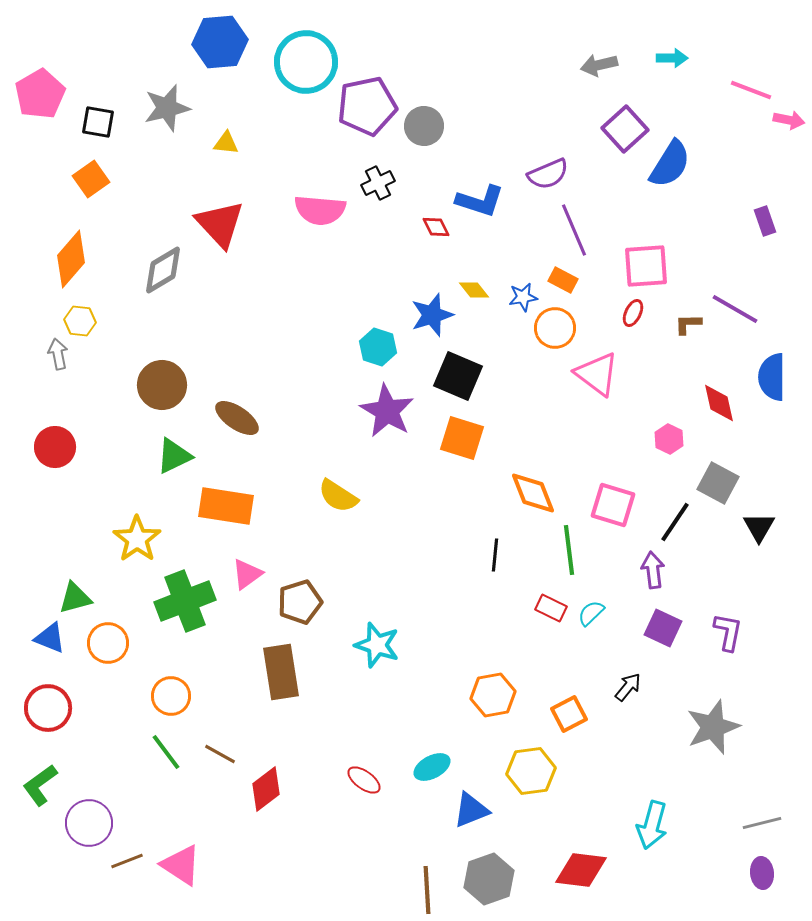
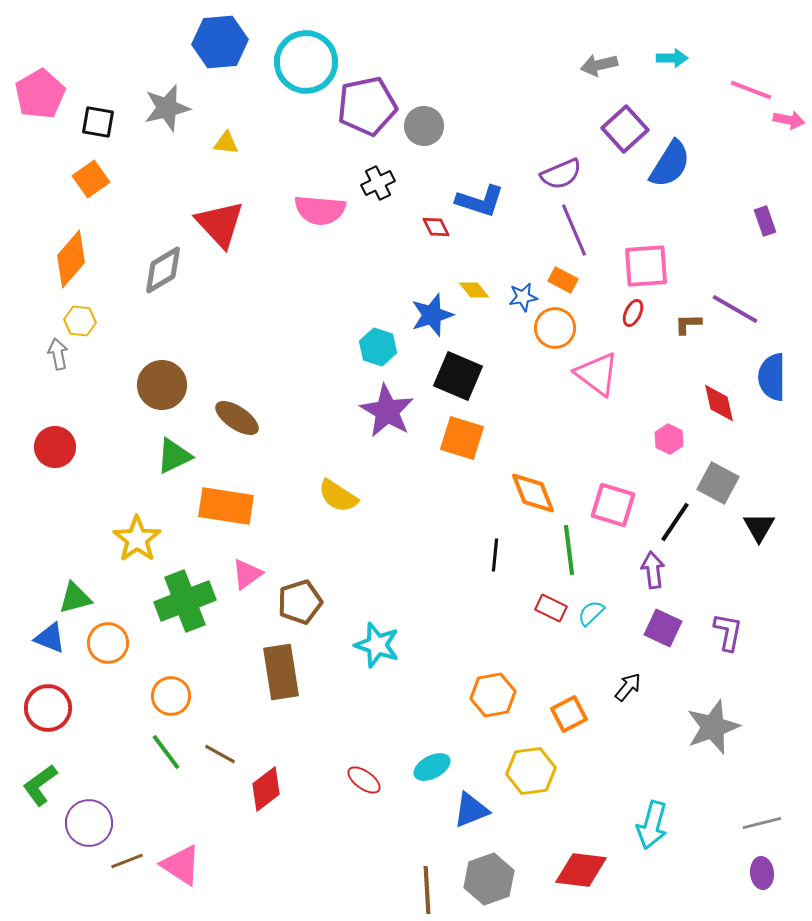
purple semicircle at (548, 174): moved 13 px right
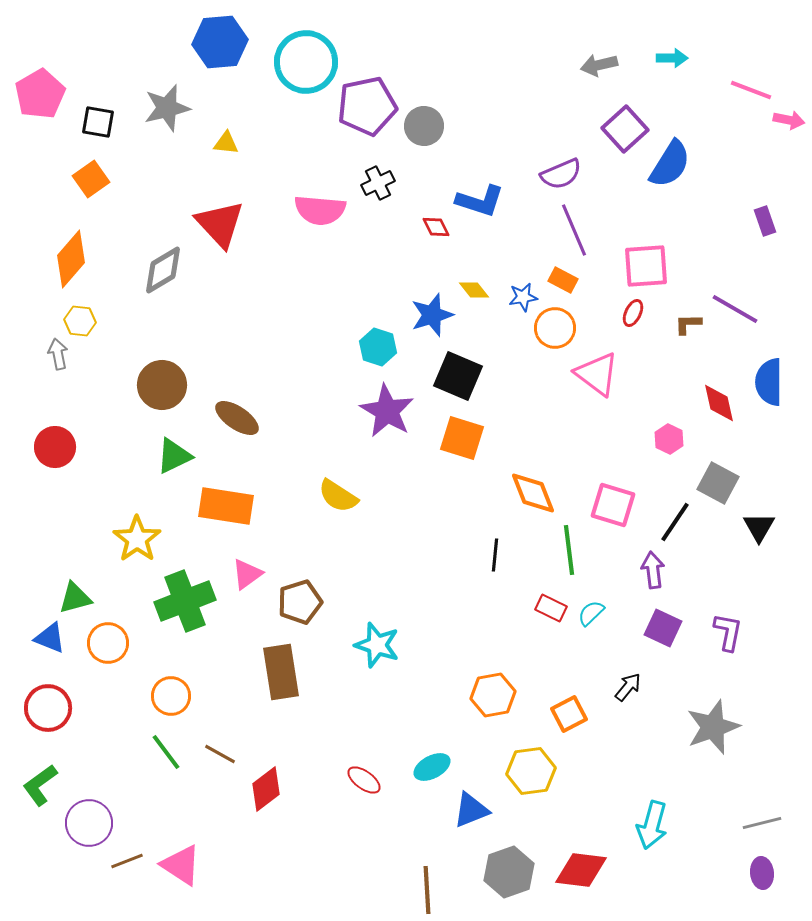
blue semicircle at (772, 377): moved 3 px left, 5 px down
gray hexagon at (489, 879): moved 20 px right, 7 px up
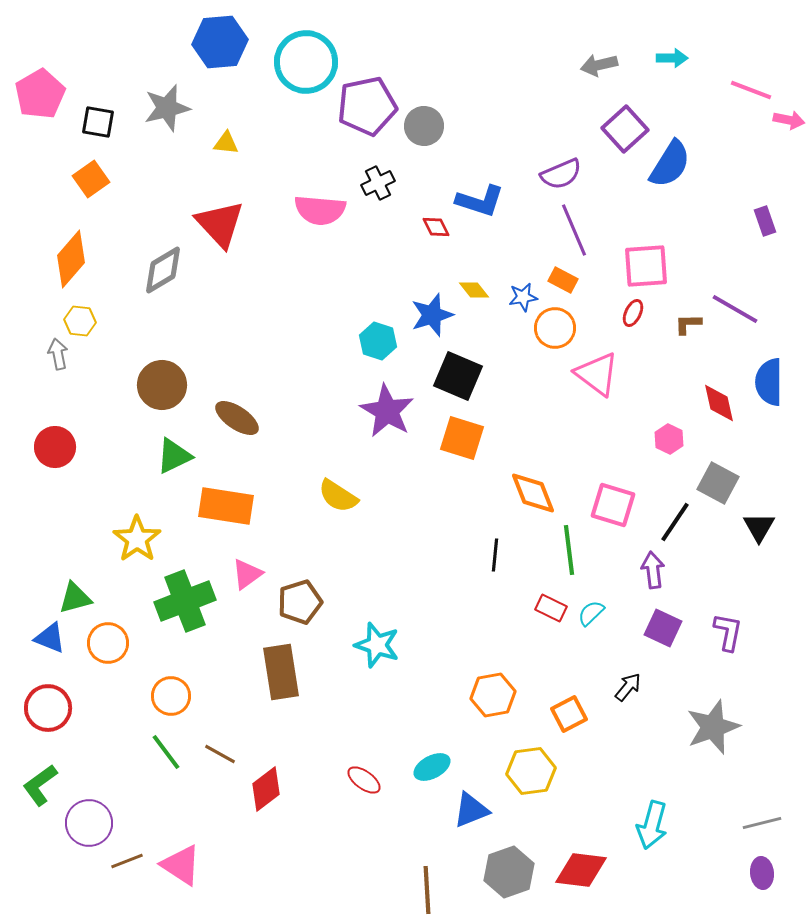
cyan hexagon at (378, 347): moved 6 px up
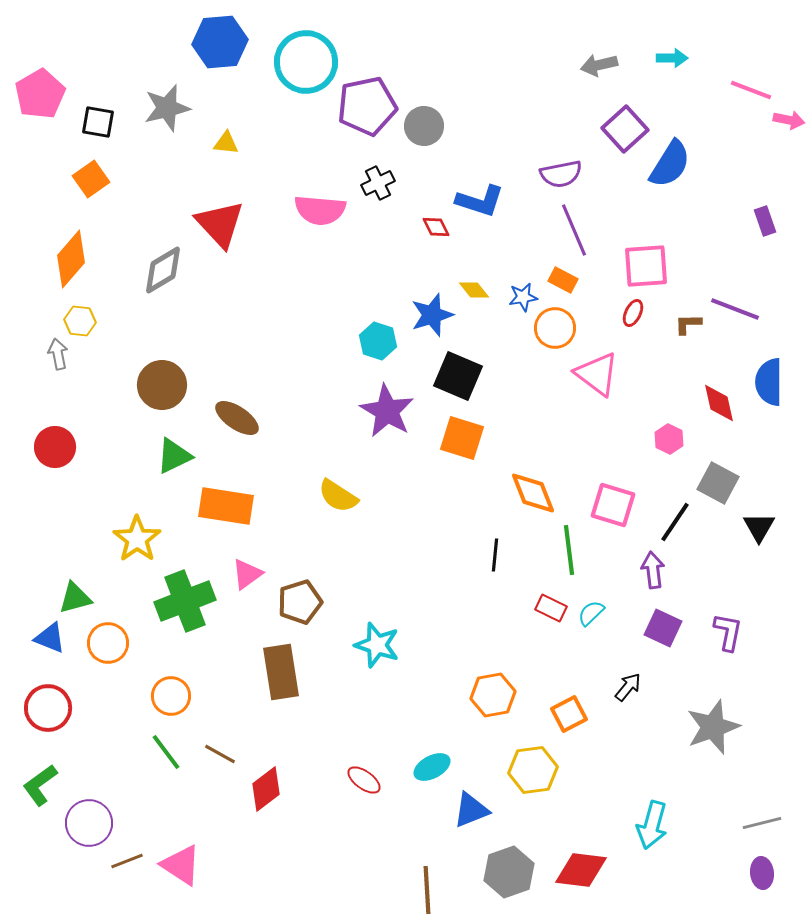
purple semicircle at (561, 174): rotated 12 degrees clockwise
purple line at (735, 309): rotated 9 degrees counterclockwise
yellow hexagon at (531, 771): moved 2 px right, 1 px up
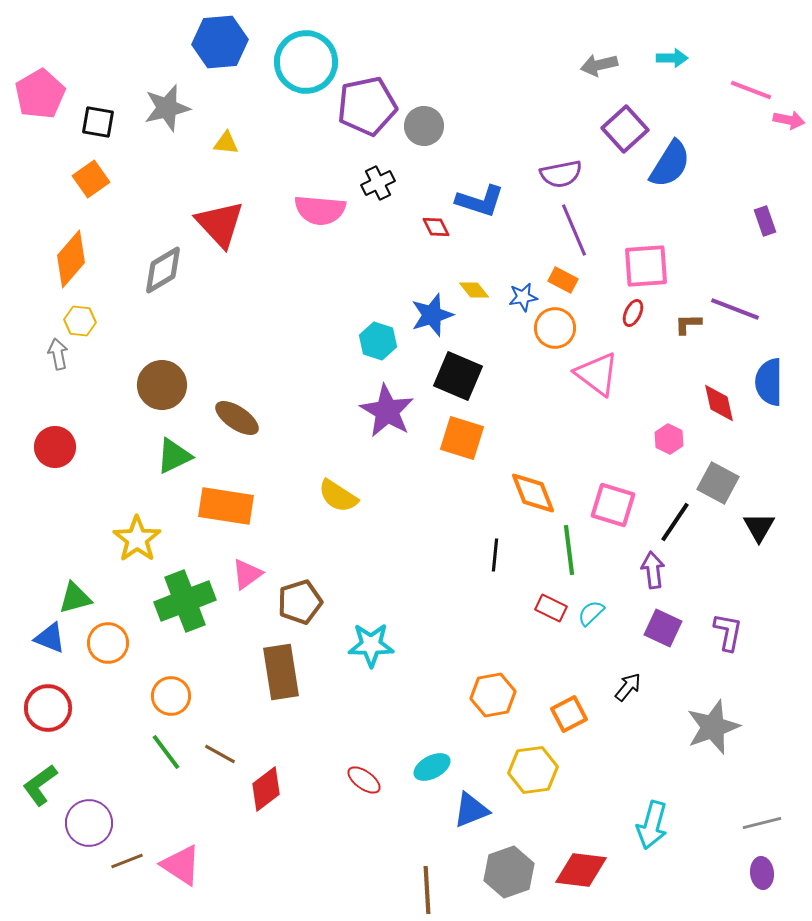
cyan star at (377, 645): moved 6 px left; rotated 18 degrees counterclockwise
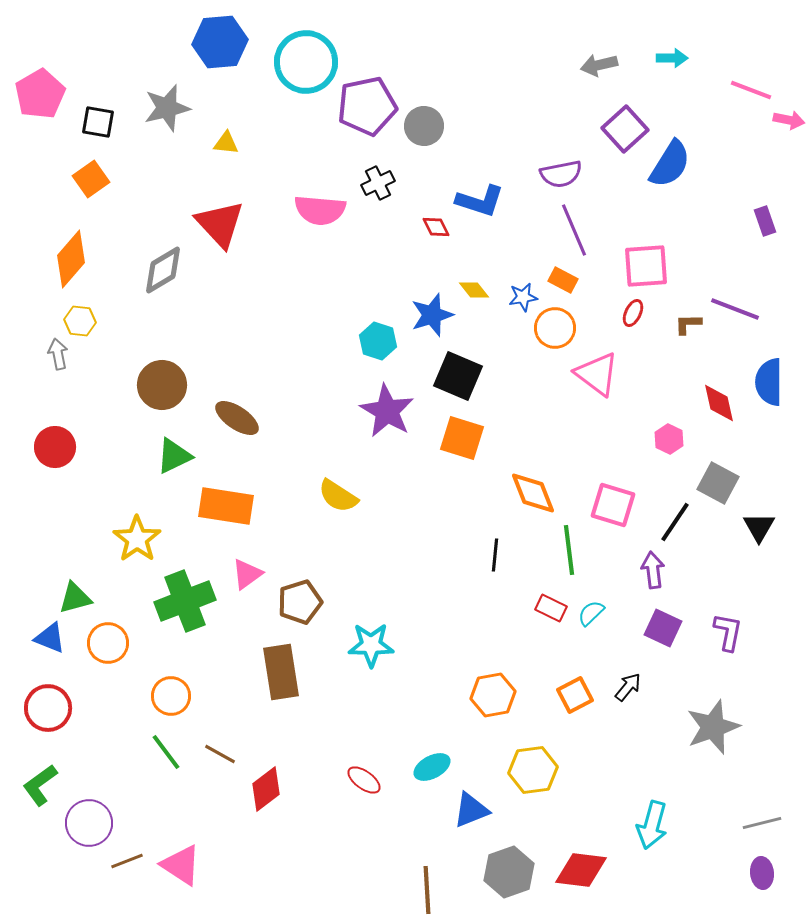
orange square at (569, 714): moved 6 px right, 19 px up
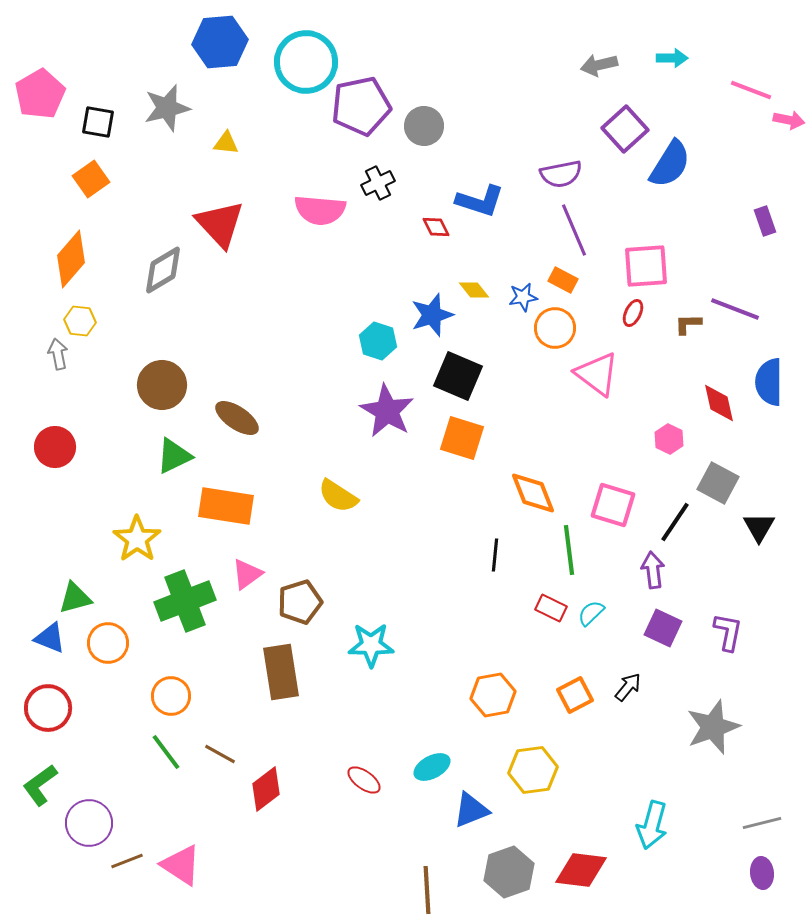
purple pentagon at (367, 106): moved 6 px left
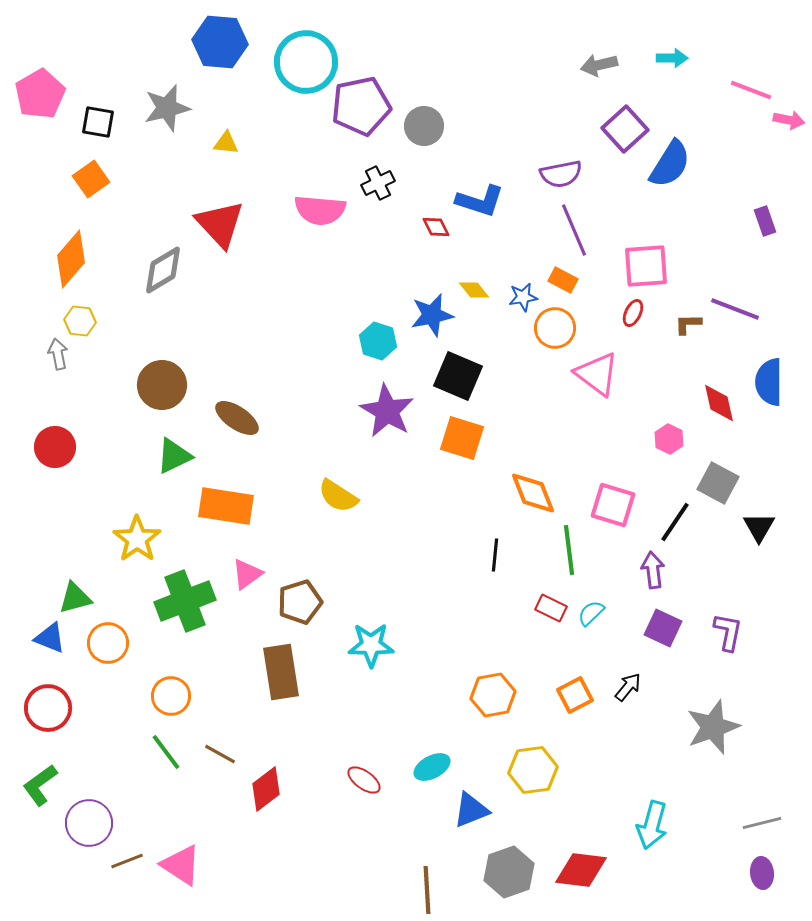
blue hexagon at (220, 42): rotated 10 degrees clockwise
blue star at (432, 315): rotated 6 degrees clockwise
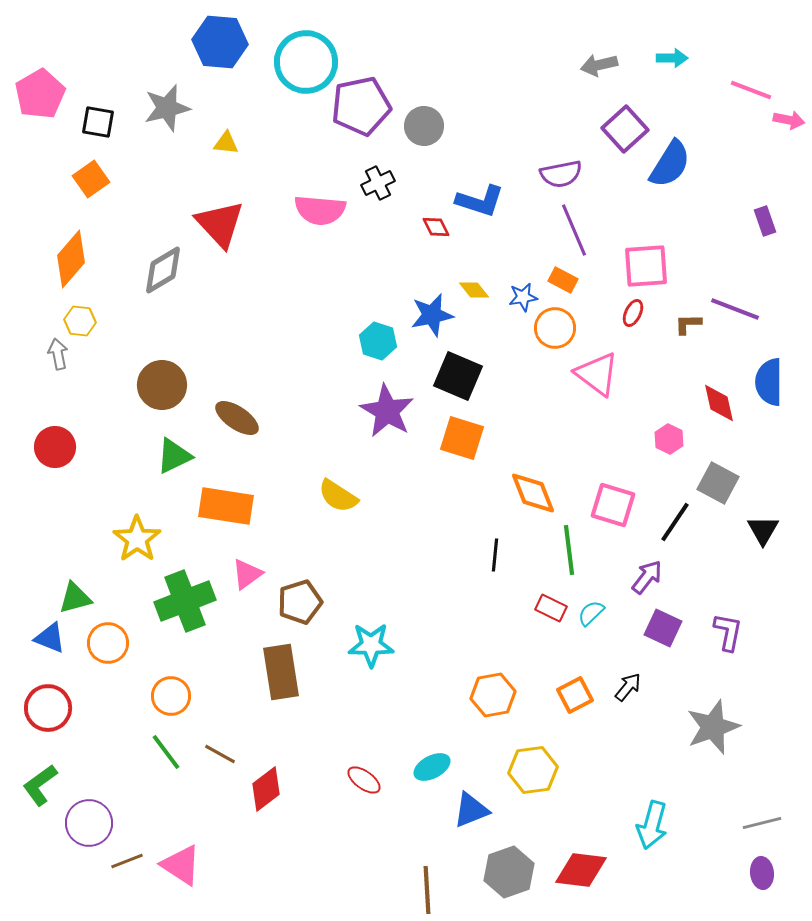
black triangle at (759, 527): moved 4 px right, 3 px down
purple arrow at (653, 570): moved 6 px left, 7 px down; rotated 45 degrees clockwise
